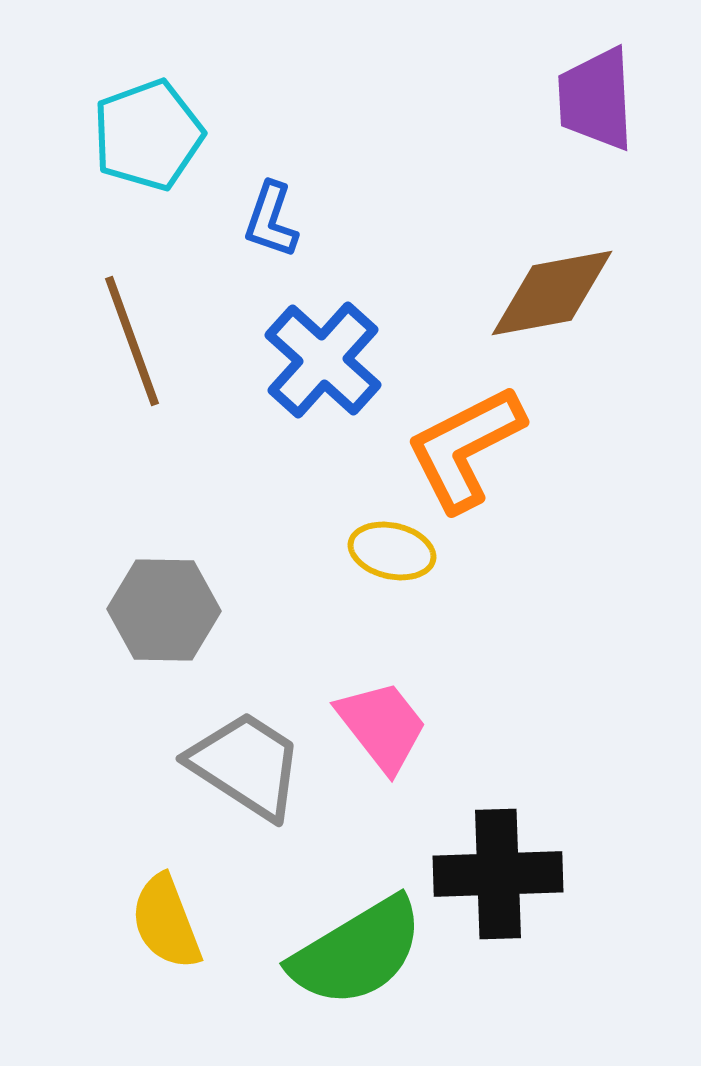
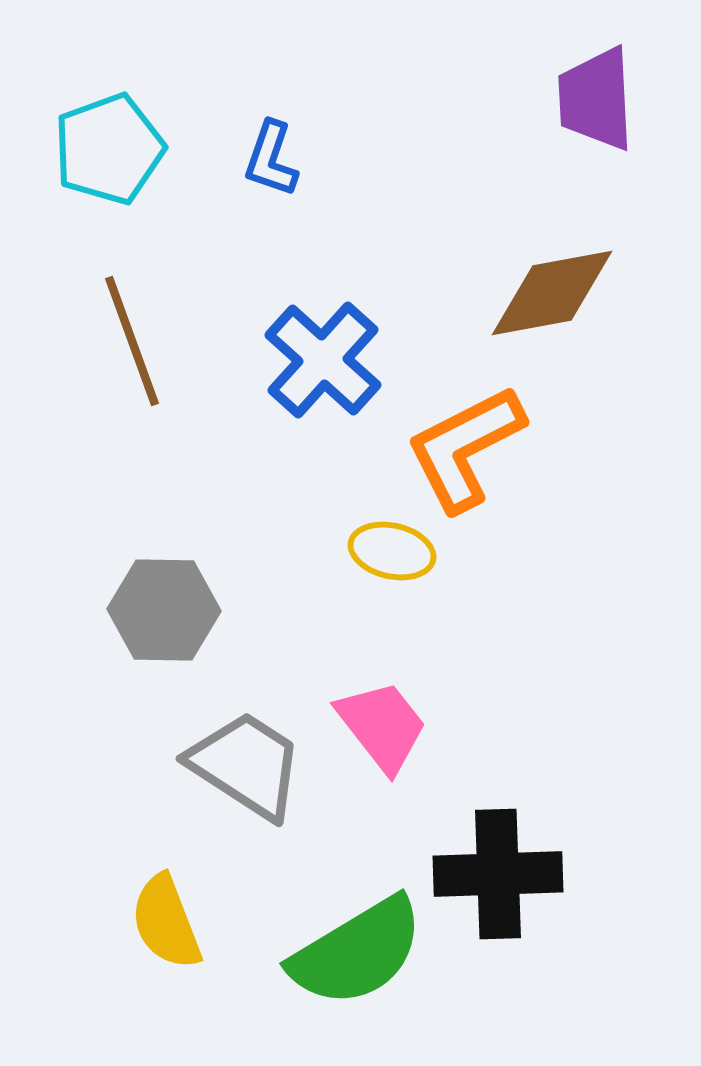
cyan pentagon: moved 39 px left, 14 px down
blue L-shape: moved 61 px up
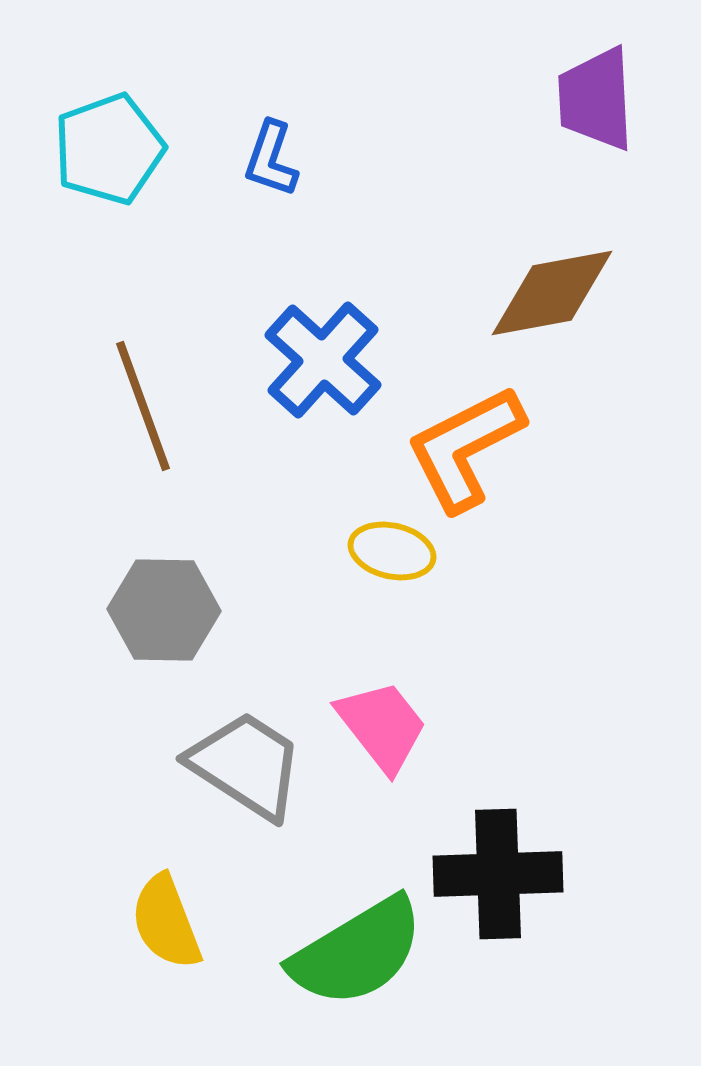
brown line: moved 11 px right, 65 px down
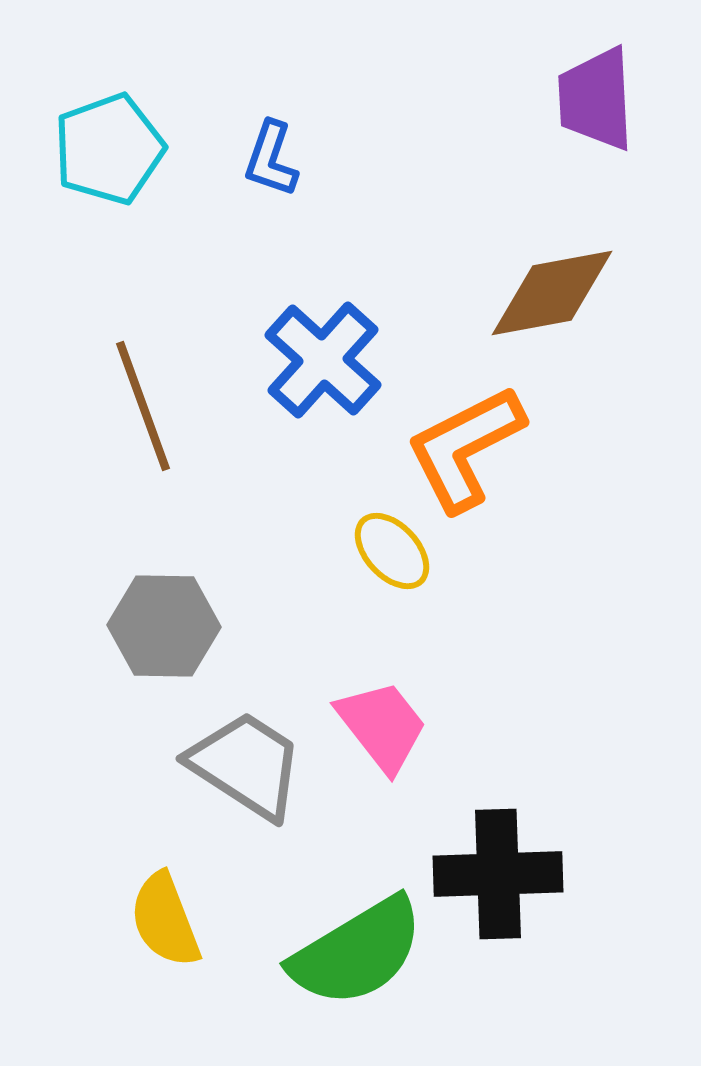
yellow ellipse: rotated 34 degrees clockwise
gray hexagon: moved 16 px down
yellow semicircle: moved 1 px left, 2 px up
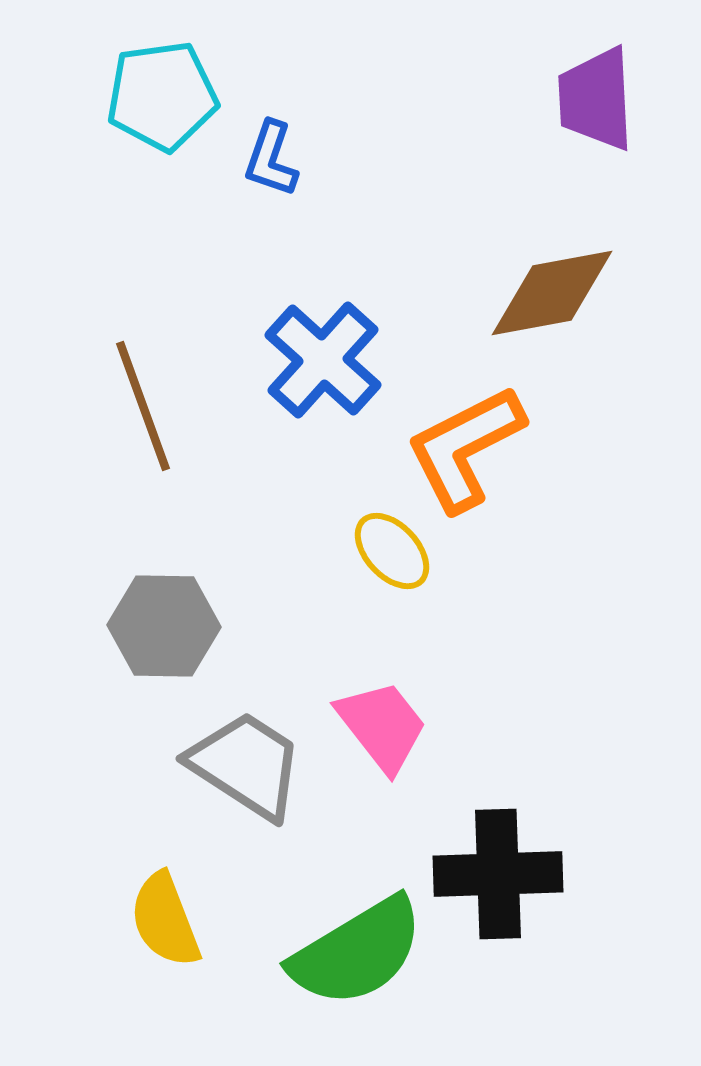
cyan pentagon: moved 53 px right, 53 px up; rotated 12 degrees clockwise
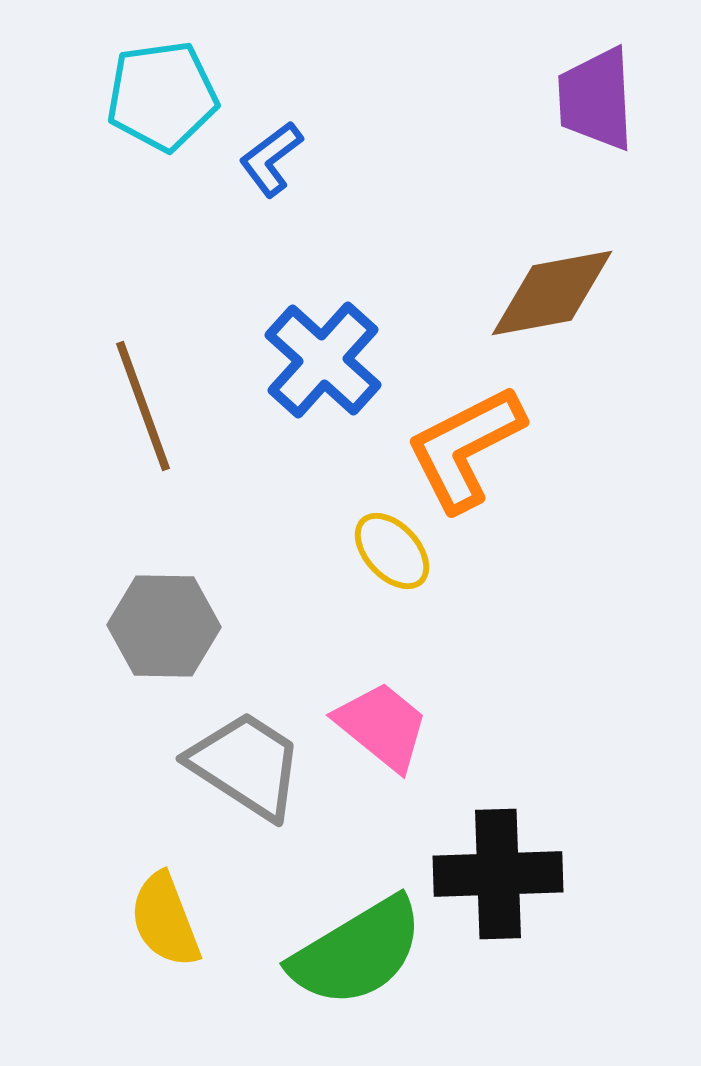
blue L-shape: rotated 34 degrees clockwise
pink trapezoid: rotated 13 degrees counterclockwise
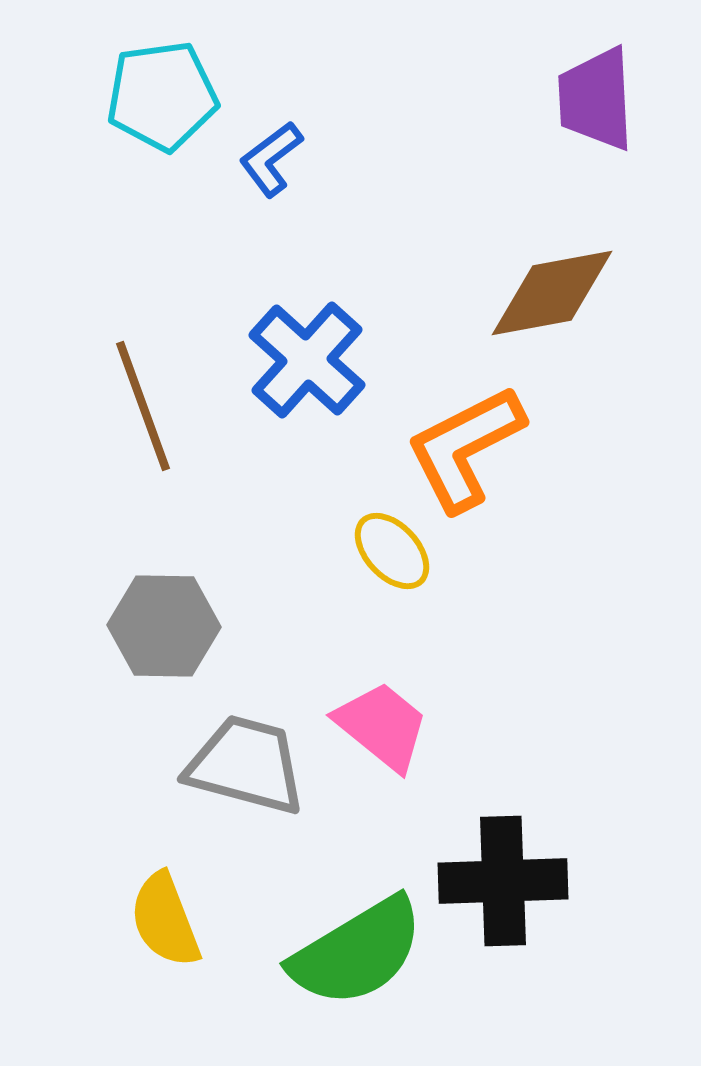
blue cross: moved 16 px left
gray trapezoid: rotated 18 degrees counterclockwise
black cross: moved 5 px right, 7 px down
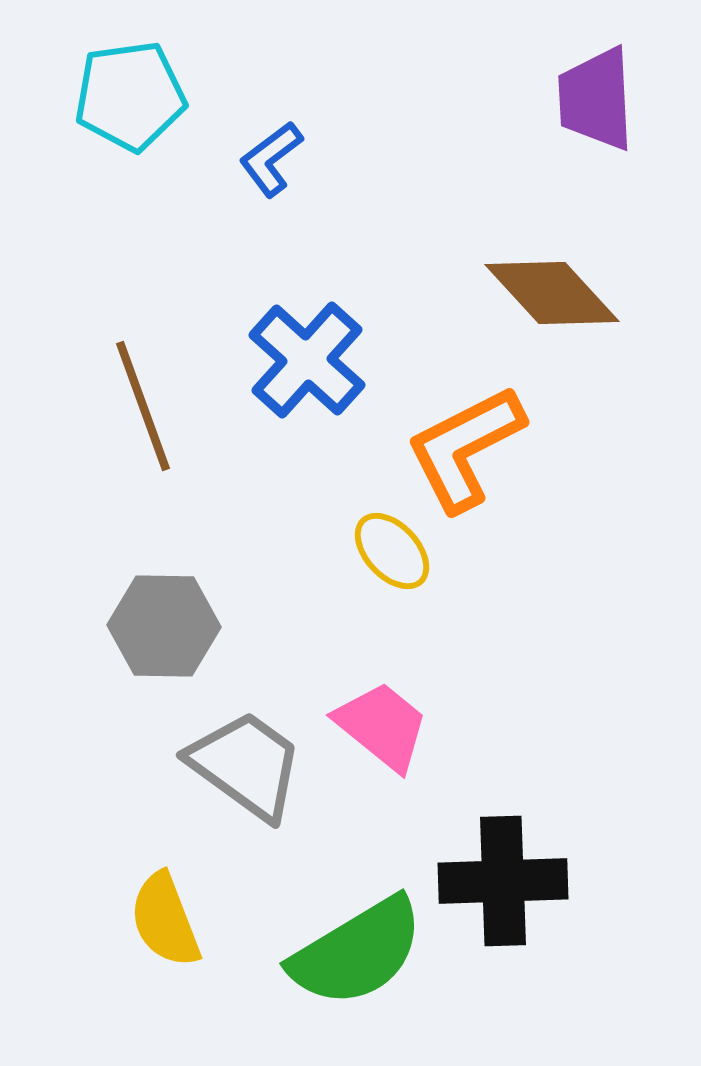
cyan pentagon: moved 32 px left
brown diamond: rotated 58 degrees clockwise
gray trapezoid: rotated 21 degrees clockwise
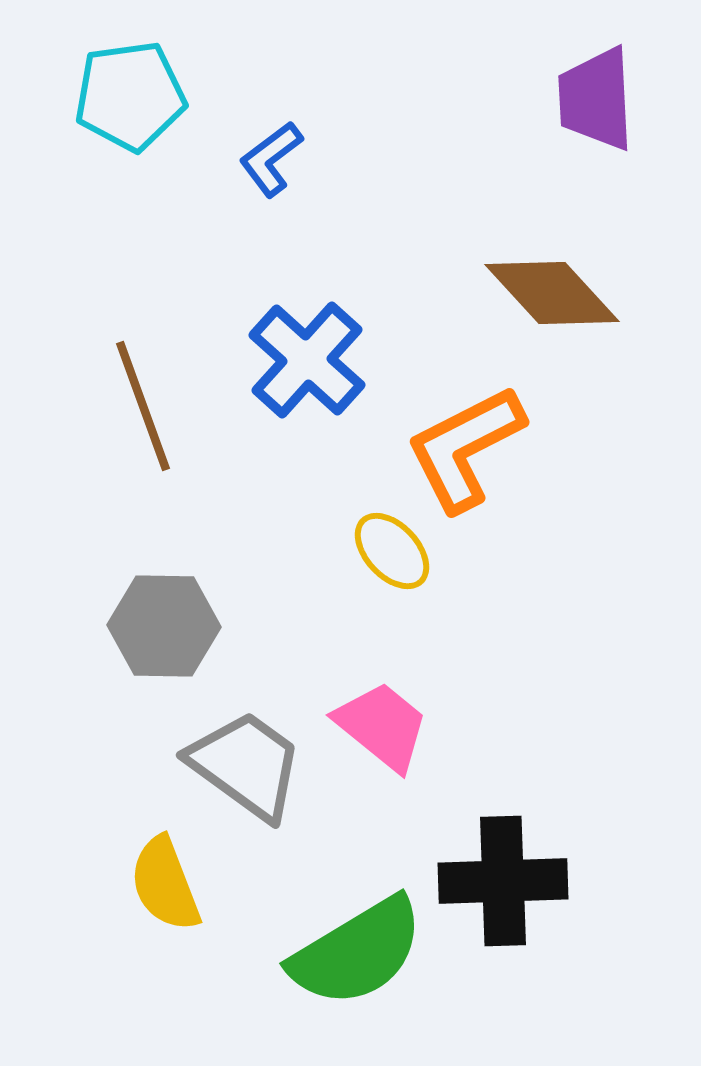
yellow semicircle: moved 36 px up
